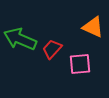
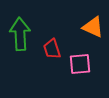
green arrow: moved 5 px up; rotated 64 degrees clockwise
red trapezoid: rotated 60 degrees counterclockwise
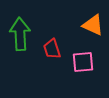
orange triangle: moved 2 px up
pink square: moved 3 px right, 2 px up
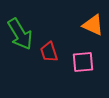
green arrow: rotated 152 degrees clockwise
red trapezoid: moved 3 px left, 3 px down
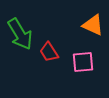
red trapezoid: rotated 15 degrees counterclockwise
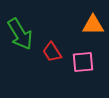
orange triangle: rotated 25 degrees counterclockwise
red trapezoid: moved 3 px right
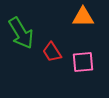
orange triangle: moved 10 px left, 8 px up
green arrow: moved 1 px right, 1 px up
